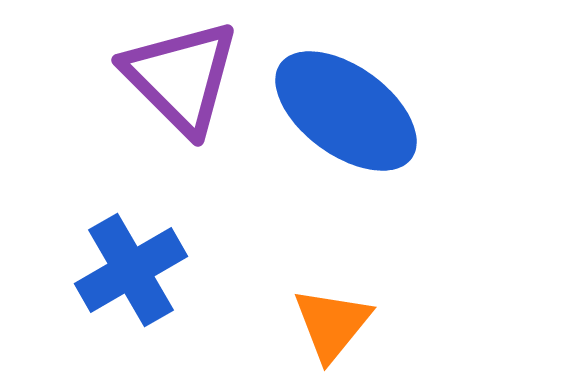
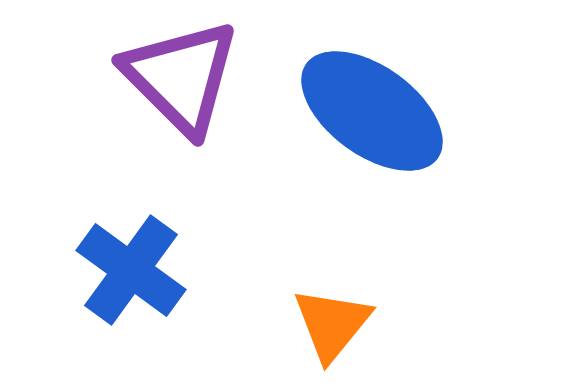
blue ellipse: moved 26 px right
blue cross: rotated 24 degrees counterclockwise
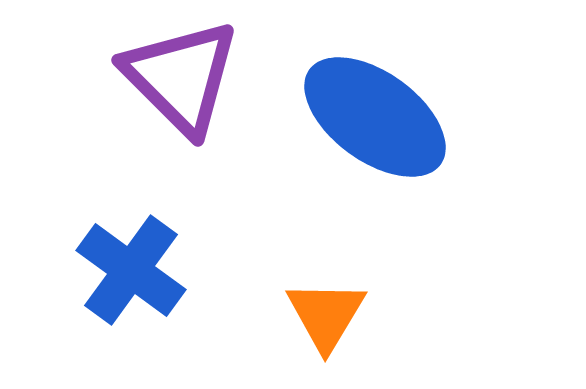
blue ellipse: moved 3 px right, 6 px down
orange triangle: moved 6 px left, 9 px up; rotated 8 degrees counterclockwise
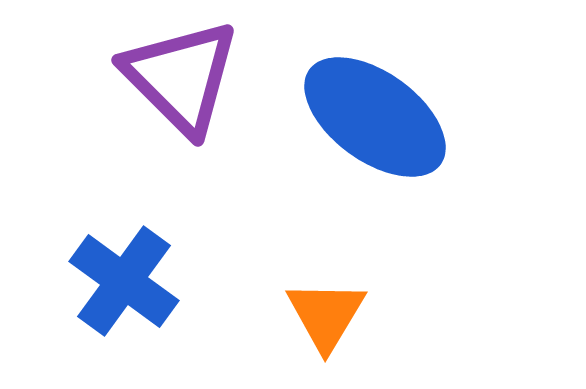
blue cross: moved 7 px left, 11 px down
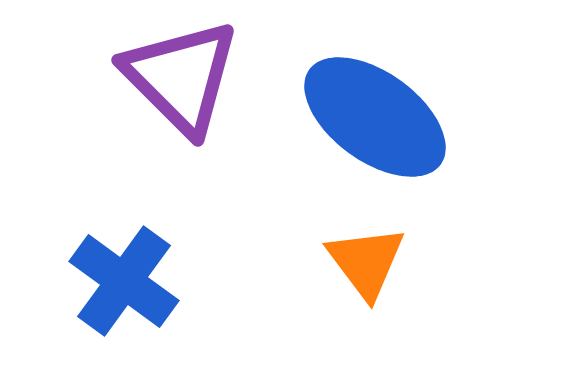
orange triangle: moved 40 px right, 53 px up; rotated 8 degrees counterclockwise
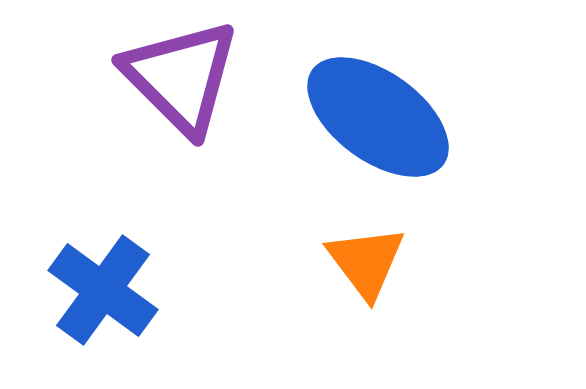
blue ellipse: moved 3 px right
blue cross: moved 21 px left, 9 px down
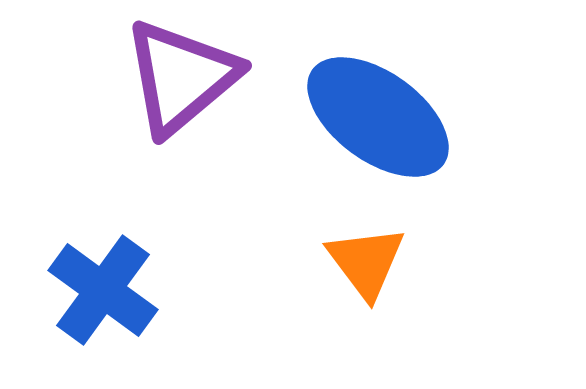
purple triangle: rotated 35 degrees clockwise
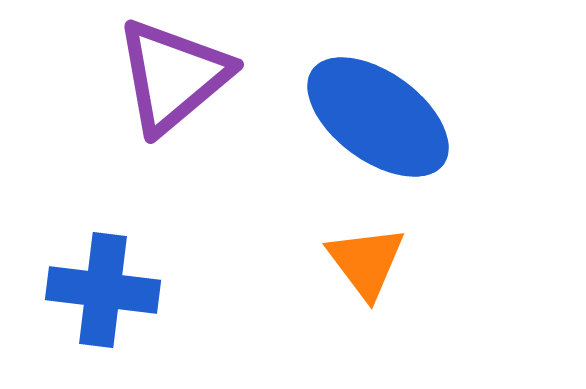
purple triangle: moved 8 px left, 1 px up
blue cross: rotated 29 degrees counterclockwise
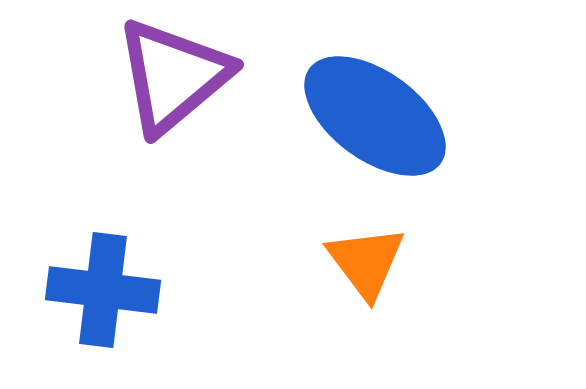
blue ellipse: moved 3 px left, 1 px up
